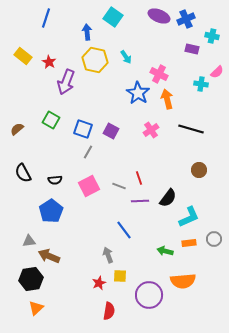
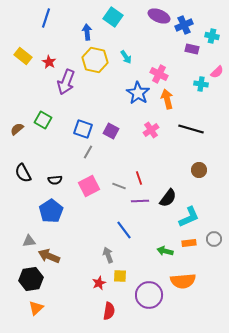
blue cross at (186, 19): moved 2 px left, 6 px down
green square at (51, 120): moved 8 px left
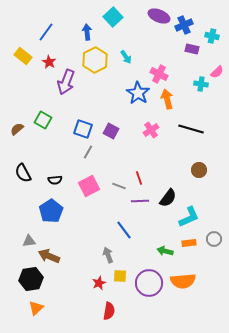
cyan square at (113, 17): rotated 12 degrees clockwise
blue line at (46, 18): moved 14 px down; rotated 18 degrees clockwise
yellow hexagon at (95, 60): rotated 20 degrees clockwise
purple circle at (149, 295): moved 12 px up
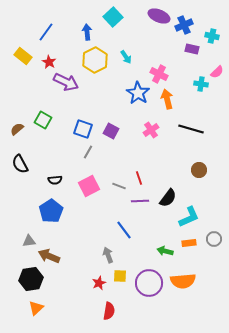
purple arrow at (66, 82): rotated 85 degrees counterclockwise
black semicircle at (23, 173): moved 3 px left, 9 px up
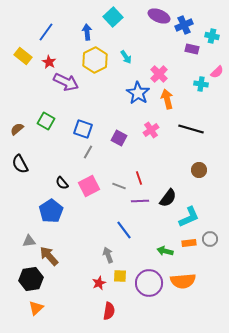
pink cross at (159, 74): rotated 18 degrees clockwise
green square at (43, 120): moved 3 px right, 1 px down
purple square at (111, 131): moved 8 px right, 7 px down
black semicircle at (55, 180): moved 7 px right, 3 px down; rotated 56 degrees clockwise
gray circle at (214, 239): moved 4 px left
brown arrow at (49, 256): rotated 25 degrees clockwise
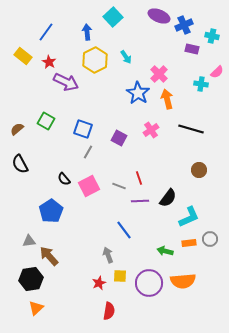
black semicircle at (62, 183): moved 2 px right, 4 px up
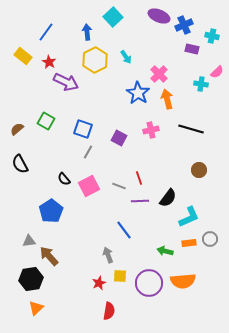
pink cross at (151, 130): rotated 21 degrees clockwise
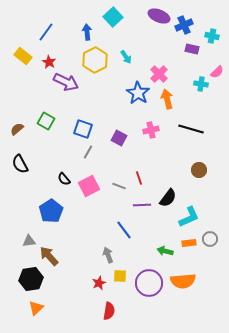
purple line at (140, 201): moved 2 px right, 4 px down
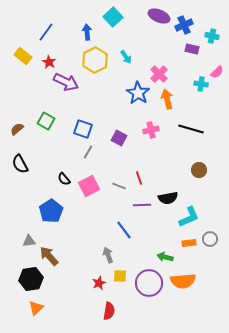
black semicircle at (168, 198): rotated 42 degrees clockwise
green arrow at (165, 251): moved 6 px down
